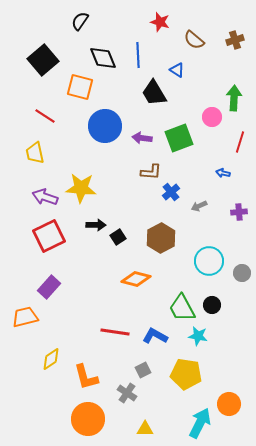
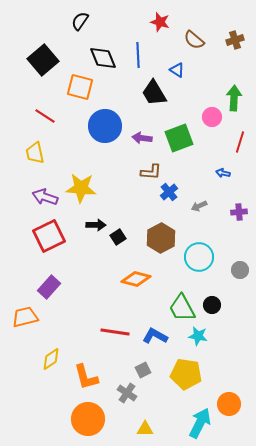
blue cross at (171, 192): moved 2 px left
cyan circle at (209, 261): moved 10 px left, 4 px up
gray circle at (242, 273): moved 2 px left, 3 px up
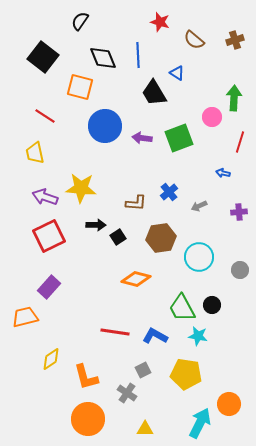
black square at (43, 60): moved 3 px up; rotated 12 degrees counterclockwise
blue triangle at (177, 70): moved 3 px down
brown L-shape at (151, 172): moved 15 px left, 31 px down
brown hexagon at (161, 238): rotated 20 degrees clockwise
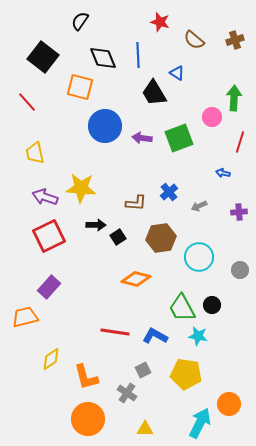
red line at (45, 116): moved 18 px left, 14 px up; rotated 15 degrees clockwise
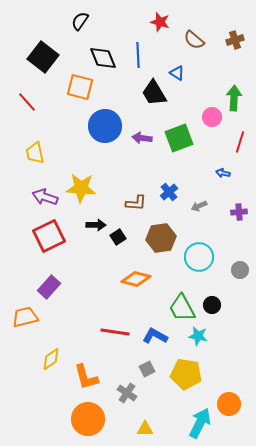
gray square at (143, 370): moved 4 px right, 1 px up
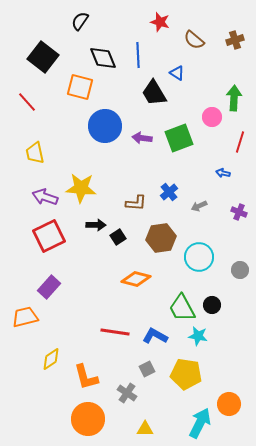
purple cross at (239, 212): rotated 28 degrees clockwise
